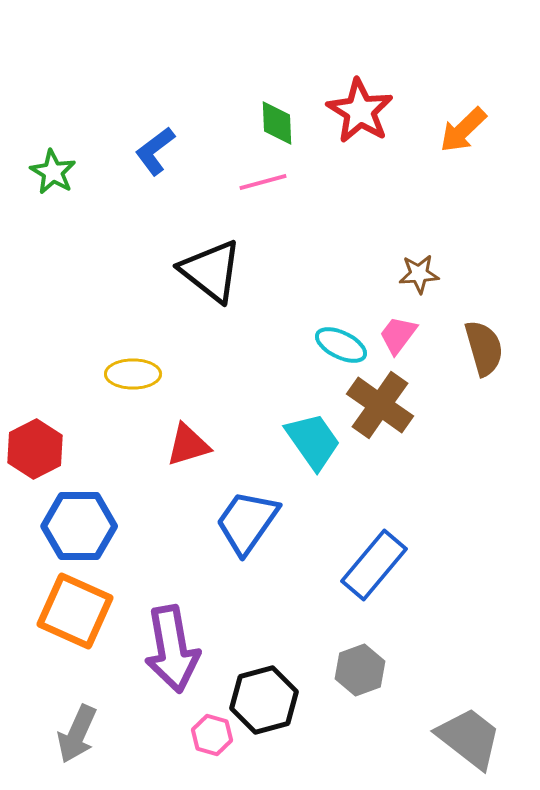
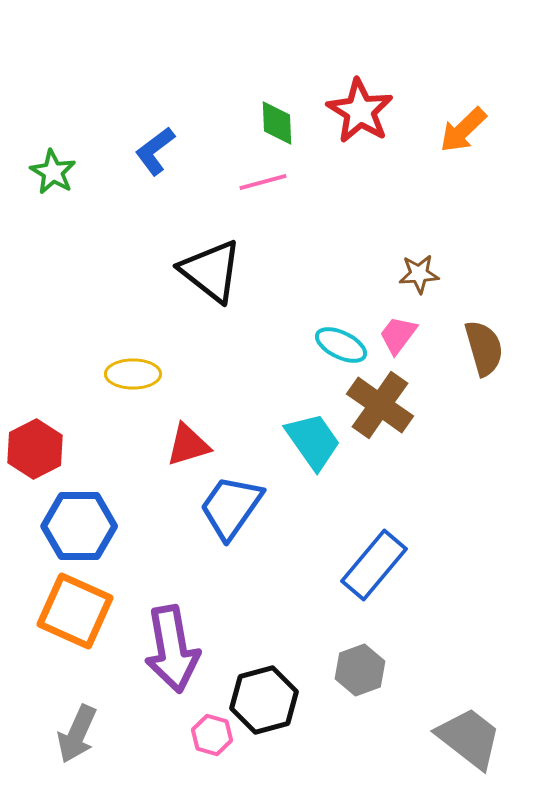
blue trapezoid: moved 16 px left, 15 px up
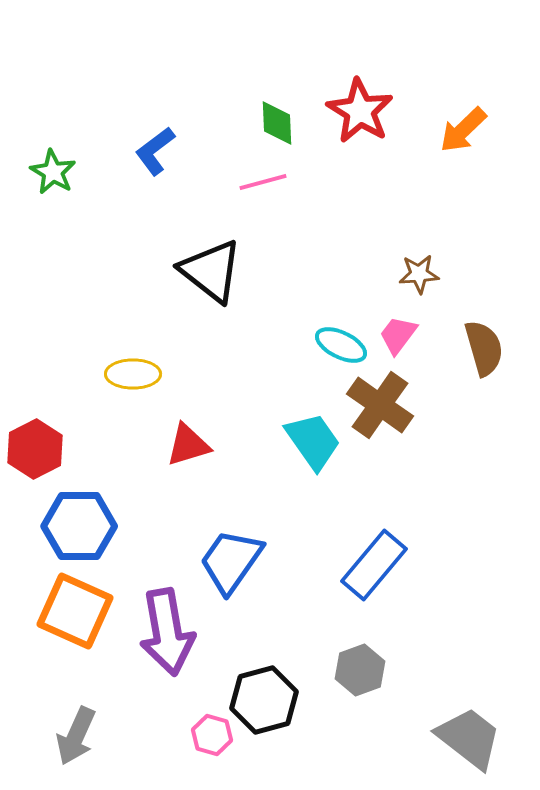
blue trapezoid: moved 54 px down
purple arrow: moved 5 px left, 17 px up
gray arrow: moved 1 px left, 2 px down
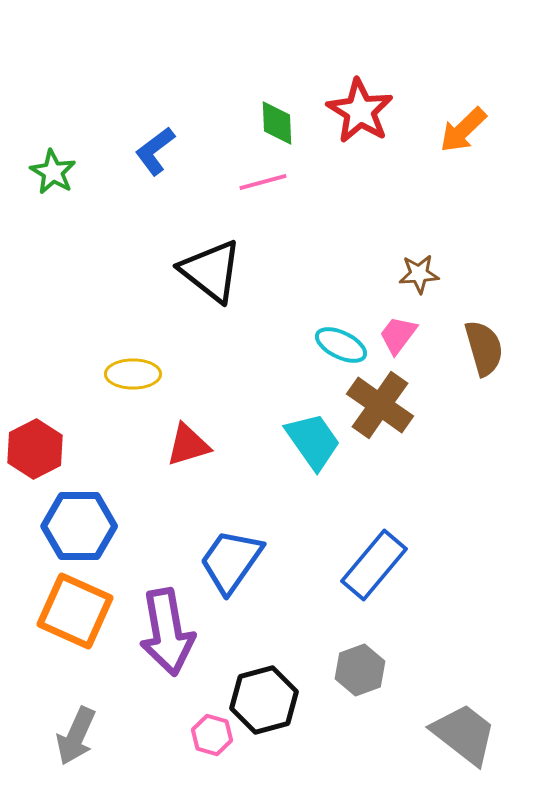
gray trapezoid: moved 5 px left, 4 px up
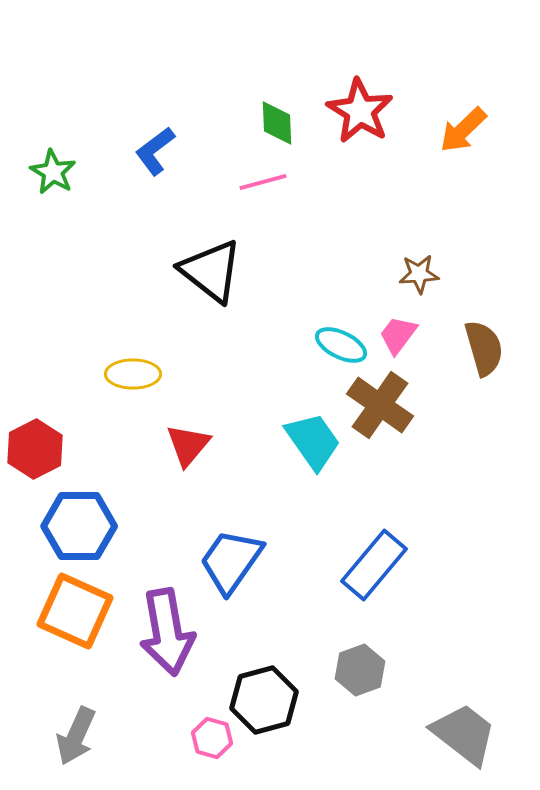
red triangle: rotated 33 degrees counterclockwise
pink hexagon: moved 3 px down
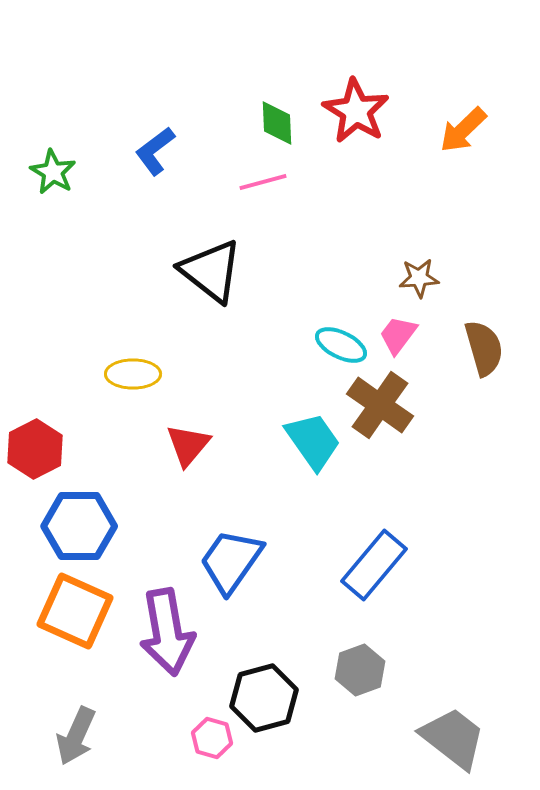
red star: moved 4 px left
brown star: moved 4 px down
black hexagon: moved 2 px up
gray trapezoid: moved 11 px left, 4 px down
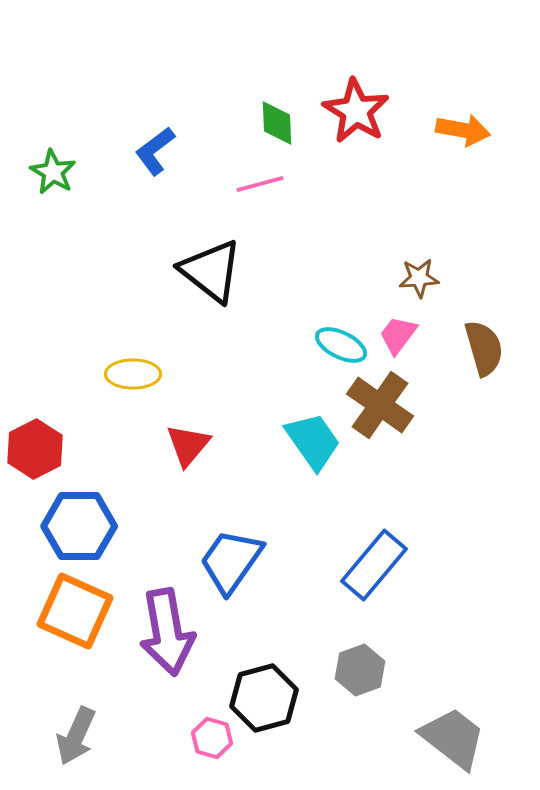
orange arrow: rotated 126 degrees counterclockwise
pink line: moved 3 px left, 2 px down
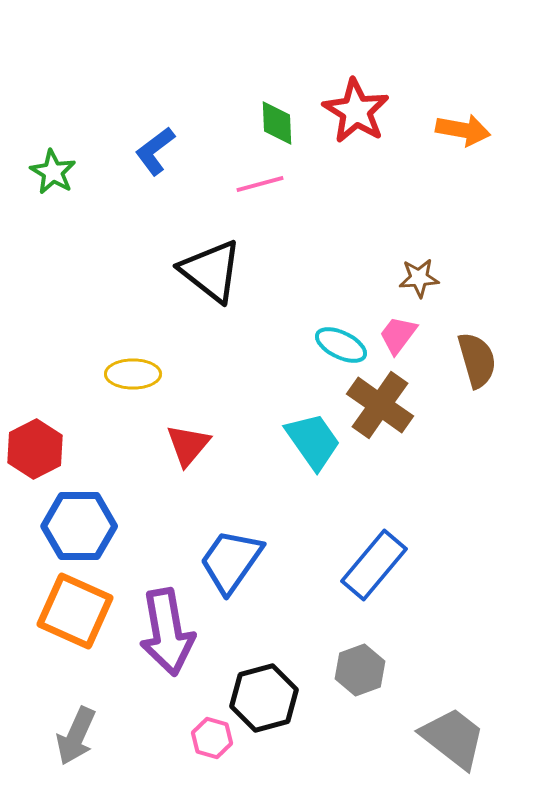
brown semicircle: moved 7 px left, 12 px down
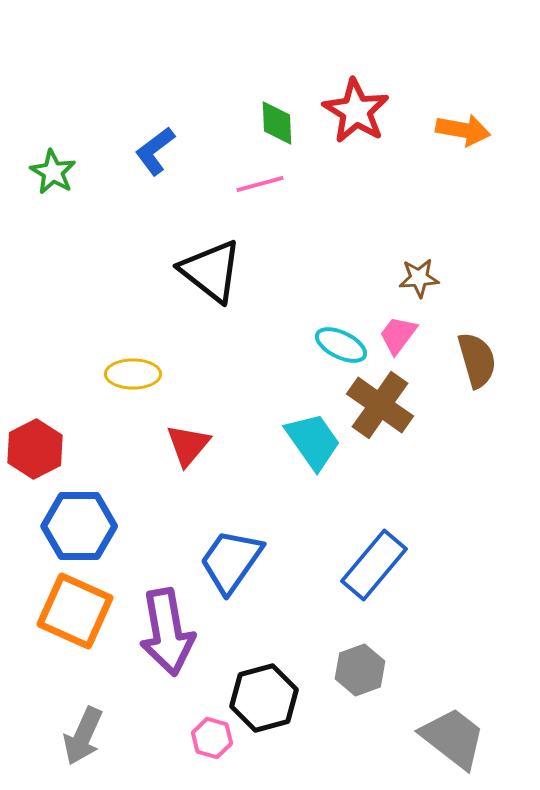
gray arrow: moved 7 px right
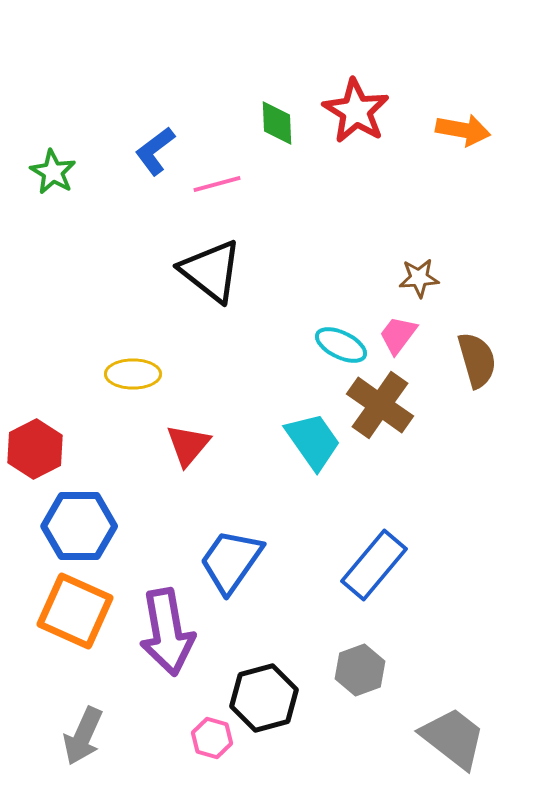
pink line: moved 43 px left
